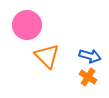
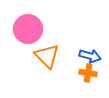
pink circle: moved 1 px right, 4 px down
orange cross: moved 4 px up; rotated 24 degrees counterclockwise
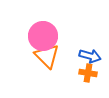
pink circle: moved 15 px right, 7 px down
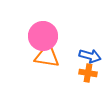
orange triangle: rotated 36 degrees counterclockwise
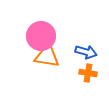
pink circle: moved 2 px left
blue arrow: moved 4 px left, 4 px up
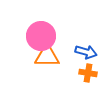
orange triangle: rotated 8 degrees counterclockwise
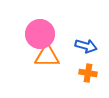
pink circle: moved 1 px left, 2 px up
blue arrow: moved 6 px up
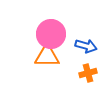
pink circle: moved 11 px right
orange cross: rotated 24 degrees counterclockwise
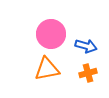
orange triangle: moved 13 px down; rotated 12 degrees counterclockwise
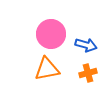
blue arrow: moved 1 px up
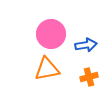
blue arrow: rotated 25 degrees counterclockwise
orange cross: moved 1 px right, 4 px down
